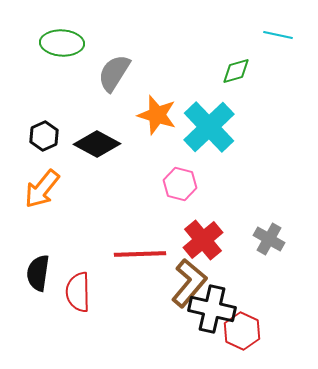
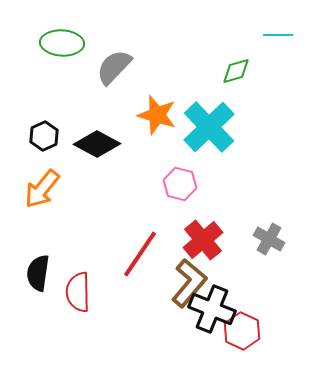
cyan line: rotated 12 degrees counterclockwise
gray semicircle: moved 6 px up; rotated 12 degrees clockwise
red line: rotated 54 degrees counterclockwise
black cross: rotated 9 degrees clockwise
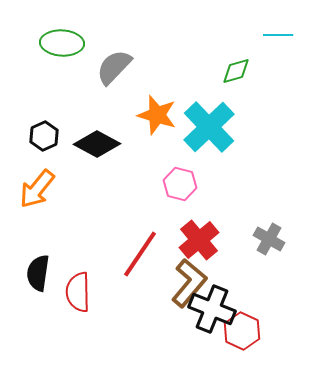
orange arrow: moved 5 px left
red cross: moved 4 px left
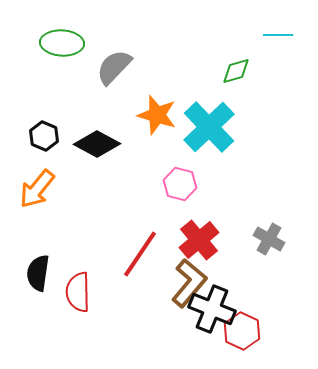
black hexagon: rotated 12 degrees counterclockwise
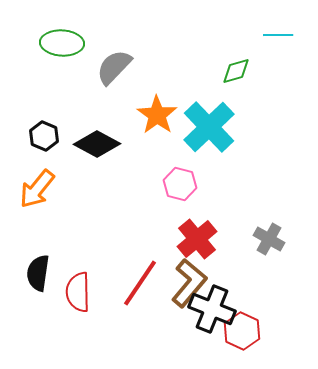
orange star: rotated 18 degrees clockwise
red cross: moved 2 px left, 1 px up
red line: moved 29 px down
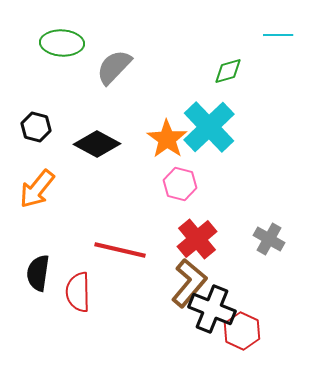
green diamond: moved 8 px left
orange star: moved 10 px right, 24 px down
black hexagon: moved 8 px left, 9 px up; rotated 8 degrees counterclockwise
red line: moved 20 px left, 33 px up; rotated 69 degrees clockwise
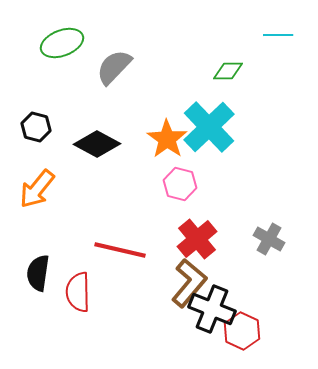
green ellipse: rotated 24 degrees counterclockwise
green diamond: rotated 16 degrees clockwise
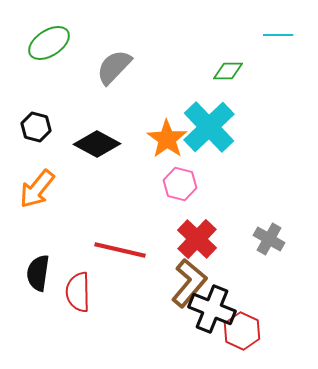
green ellipse: moved 13 px left; rotated 12 degrees counterclockwise
red cross: rotated 6 degrees counterclockwise
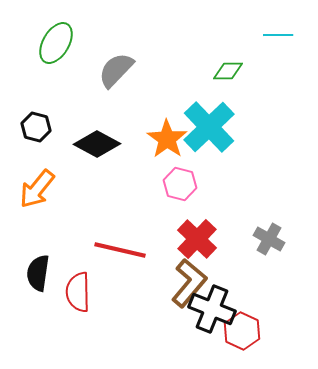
green ellipse: moved 7 px right; rotated 27 degrees counterclockwise
gray semicircle: moved 2 px right, 3 px down
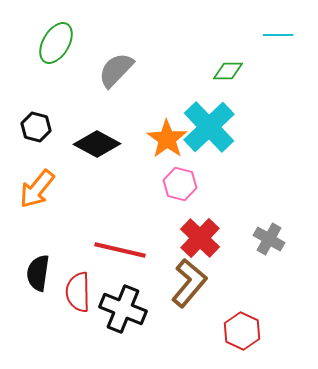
red cross: moved 3 px right, 1 px up
black cross: moved 89 px left
